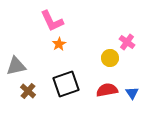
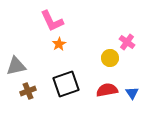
brown cross: rotated 28 degrees clockwise
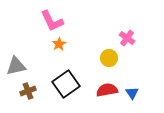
pink cross: moved 4 px up
yellow circle: moved 1 px left
black square: rotated 16 degrees counterclockwise
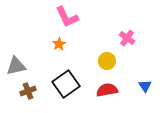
pink L-shape: moved 15 px right, 4 px up
yellow circle: moved 2 px left, 3 px down
blue triangle: moved 13 px right, 7 px up
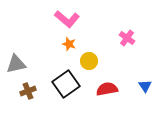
pink L-shape: moved 2 px down; rotated 25 degrees counterclockwise
orange star: moved 10 px right; rotated 24 degrees counterclockwise
yellow circle: moved 18 px left
gray triangle: moved 2 px up
red semicircle: moved 1 px up
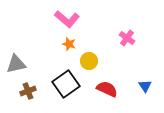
red semicircle: rotated 35 degrees clockwise
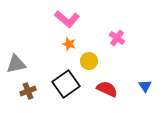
pink cross: moved 10 px left
